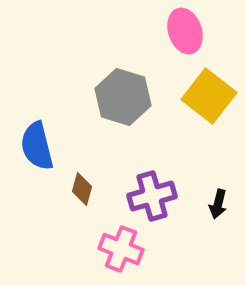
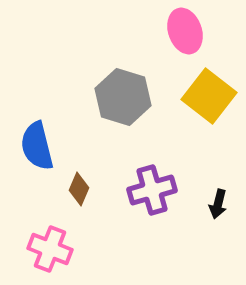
brown diamond: moved 3 px left; rotated 8 degrees clockwise
purple cross: moved 6 px up
pink cross: moved 71 px left
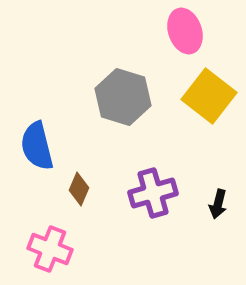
purple cross: moved 1 px right, 3 px down
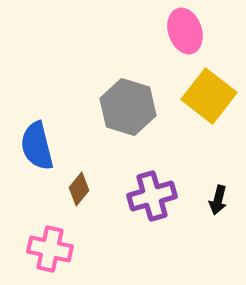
gray hexagon: moved 5 px right, 10 px down
brown diamond: rotated 16 degrees clockwise
purple cross: moved 1 px left, 3 px down
black arrow: moved 4 px up
pink cross: rotated 9 degrees counterclockwise
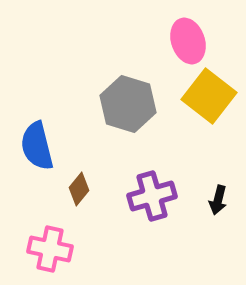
pink ellipse: moved 3 px right, 10 px down
gray hexagon: moved 3 px up
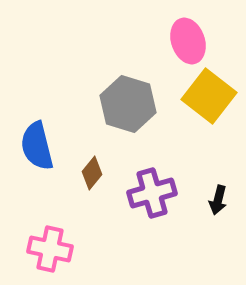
brown diamond: moved 13 px right, 16 px up
purple cross: moved 3 px up
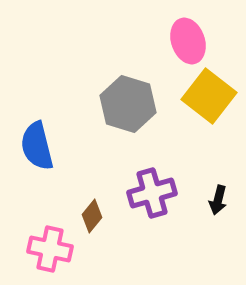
brown diamond: moved 43 px down
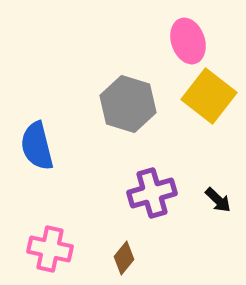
black arrow: rotated 60 degrees counterclockwise
brown diamond: moved 32 px right, 42 px down
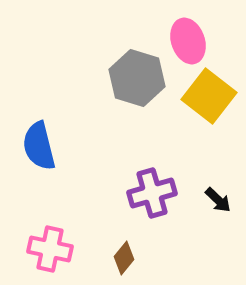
gray hexagon: moved 9 px right, 26 px up
blue semicircle: moved 2 px right
